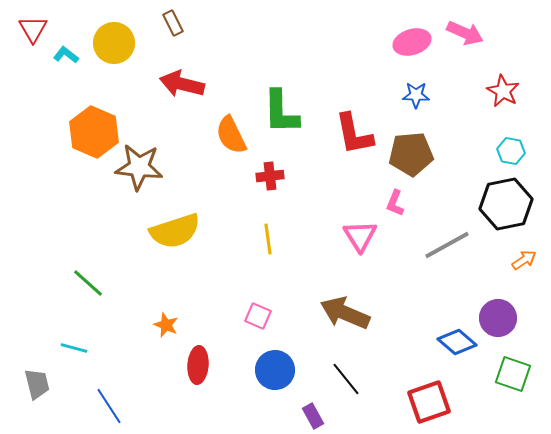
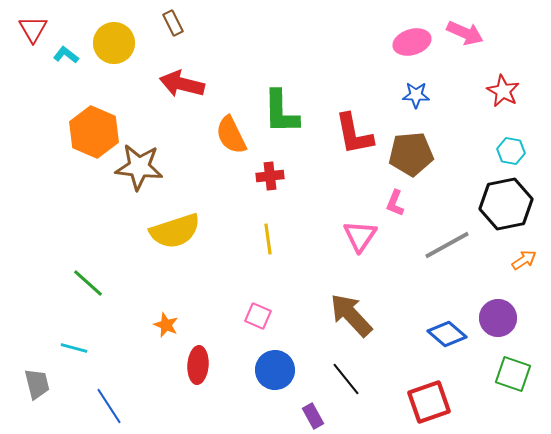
pink triangle: rotated 6 degrees clockwise
brown arrow: moved 6 px right, 2 px down; rotated 24 degrees clockwise
blue diamond: moved 10 px left, 8 px up
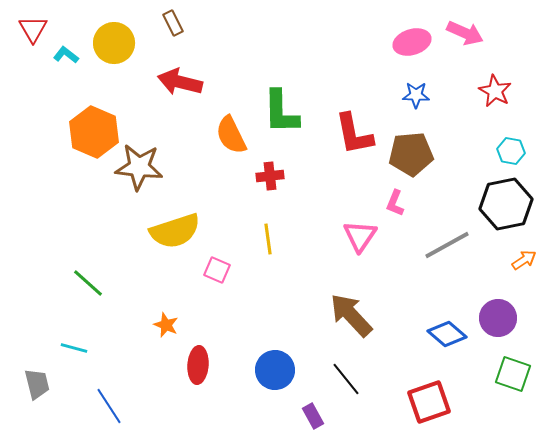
red arrow: moved 2 px left, 2 px up
red star: moved 8 px left
pink square: moved 41 px left, 46 px up
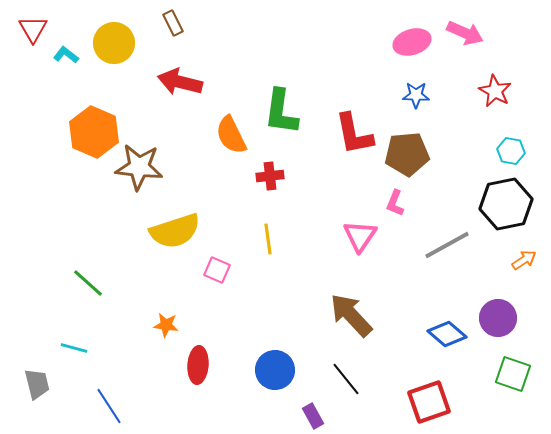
green L-shape: rotated 9 degrees clockwise
brown pentagon: moved 4 px left
orange star: rotated 15 degrees counterclockwise
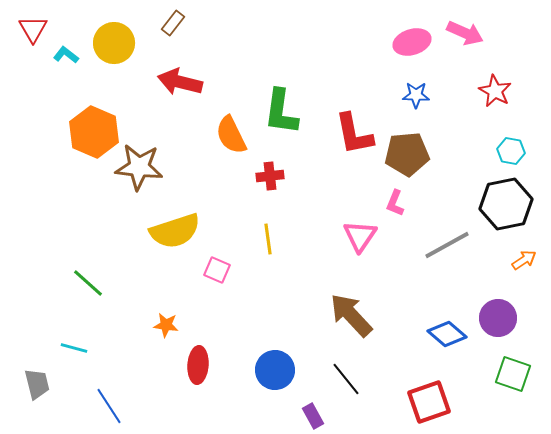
brown rectangle: rotated 65 degrees clockwise
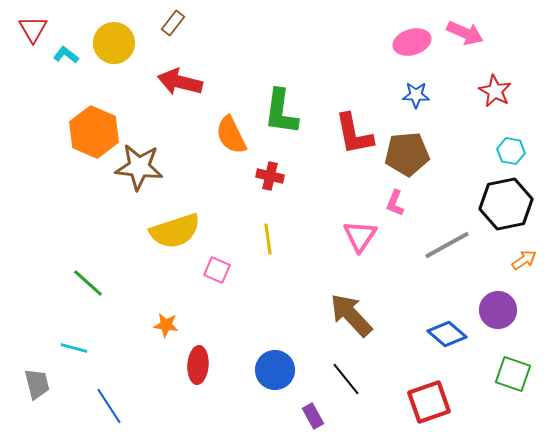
red cross: rotated 20 degrees clockwise
purple circle: moved 8 px up
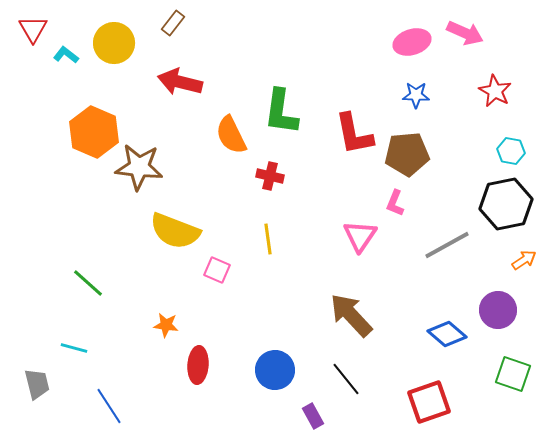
yellow semicircle: rotated 39 degrees clockwise
